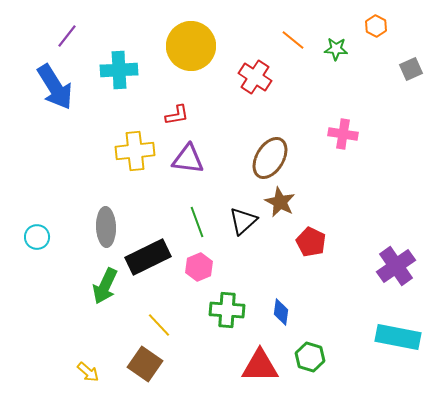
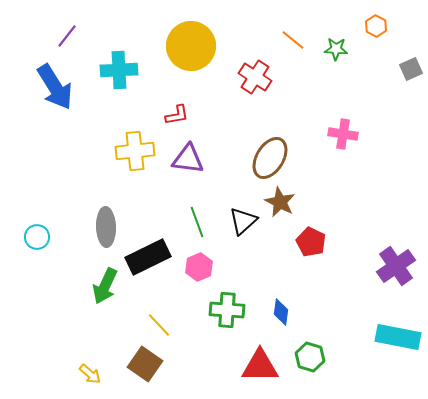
yellow arrow: moved 2 px right, 2 px down
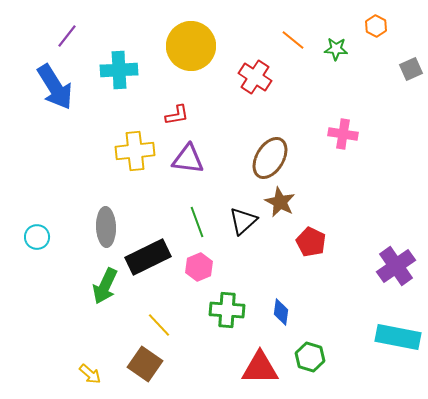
red triangle: moved 2 px down
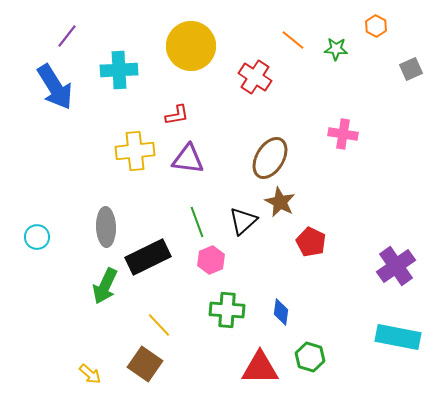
pink hexagon: moved 12 px right, 7 px up
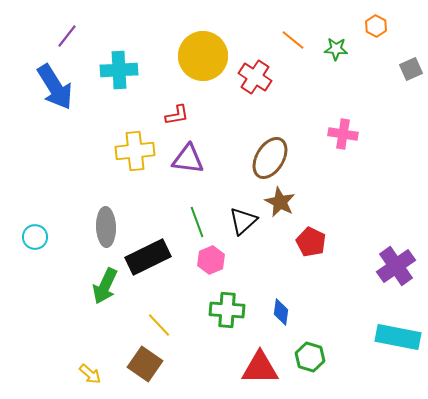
yellow circle: moved 12 px right, 10 px down
cyan circle: moved 2 px left
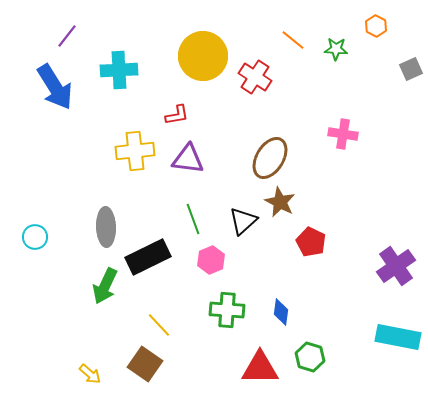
green line: moved 4 px left, 3 px up
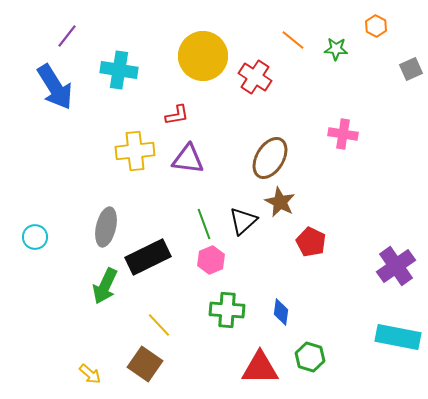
cyan cross: rotated 12 degrees clockwise
green line: moved 11 px right, 5 px down
gray ellipse: rotated 15 degrees clockwise
